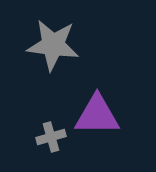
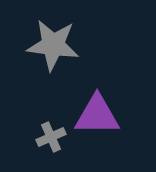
gray cross: rotated 8 degrees counterclockwise
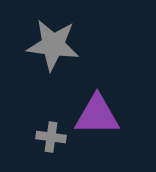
gray cross: rotated 32 degrees clockwise
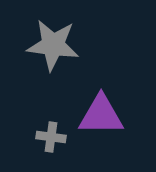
purple triangle: moved 4 px right
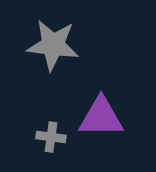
purple triangle: moved 2 px down
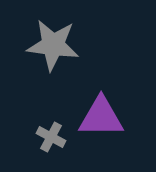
gray cross: rotated 20 degrees clockwise
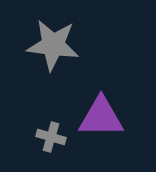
gray cross: rotated 12 degrees counterclockwise
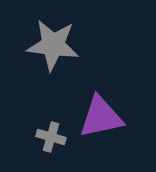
purple triangle: rotated 12 degrees counterclockwise
